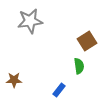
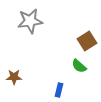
green semicircle: rotated 140 degrees clockwise
brown star: moved 3 px up
blue rectangle: rotated 24 degrees counterclockwise
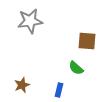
brown square: rotated 36 degrees clockwise
green semicircle: moved 3 px left, 2 px down
brown star: moved 8 px right, 8 px down; rotated 21 degrees counterclockwise
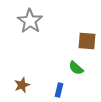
gray star: rotated 30 degrees counterclockwise
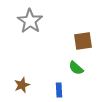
brown square: moved 4 px left; rotated 12 degrees counterclockwise
blue rectangle: rotated 16 degrees counterclockwise
